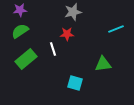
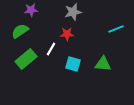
purple star: moved 11 px right
white line: moved 2 px left; rotated 48 degrees clockwise
green triangle: rotated 12 degrees clockwise
cyan square: moved 2 px left, 19 px up
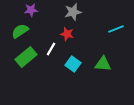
red star: rotated 16 degrees clockwise
green rectangle: moved 2 px up
cyan square: rotated 21 degrees clockwise
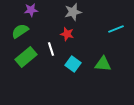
white line: rotated 48 degrees counterclockwise
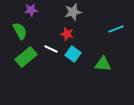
green semicircle: rotated 96 degrees clockwise
white line: rotated 48 degrees counterclockwise
cyan square: moved 10 px up
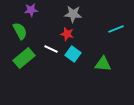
gray star: moved 2 px down; rotated 18 degrees clockwise
green rectangle: moved 2 px left, 1 px down
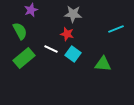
purple star: rotated 16 degrees counterclockwise
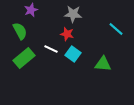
cyan line: rotated 63 degrees clockwise
